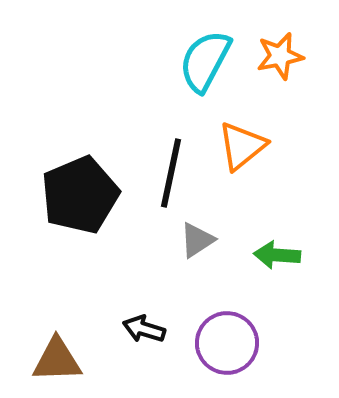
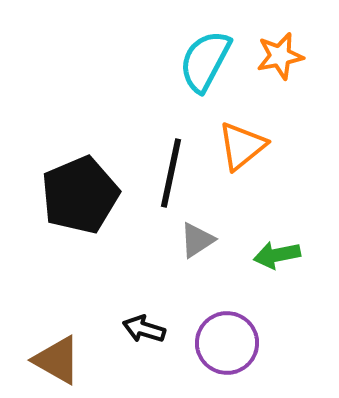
green arrow: rotated 15 degrees counterclockwise
brown triangle: rotated 32 degrees clockwise
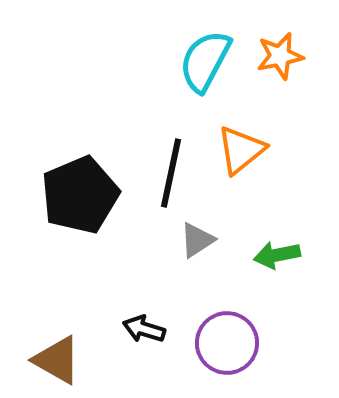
orange triangle: moved 1 px left, 4 px down
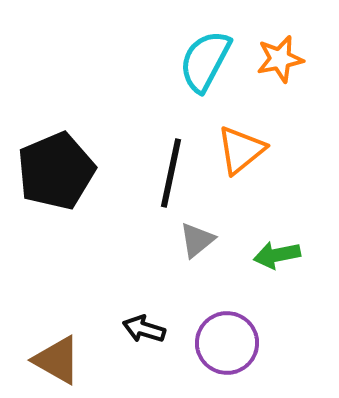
orange star: moved 3 px down
black pentagon: moved 24 px left, 24 px up
gray triangle: rotated 6 degrees counterclockwise
